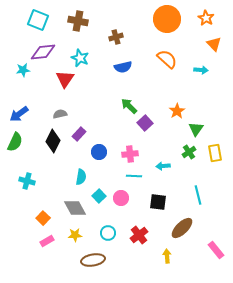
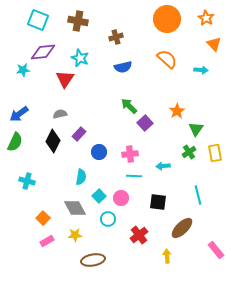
cyan circle at (108, 233): moved 14 px up
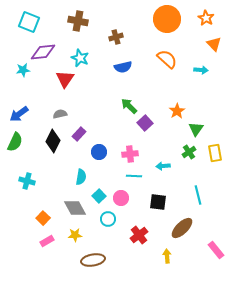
cyan square at (38, 20): moved 9 px left, 2 px down
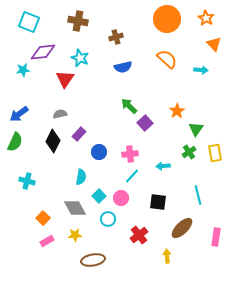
cyan line at (134, 176): moved 2 px left; rotated 49 degrees counterclockwise
pink rectangle at (216, 250): moved 13 px up; rotated 48 degrees clockwise
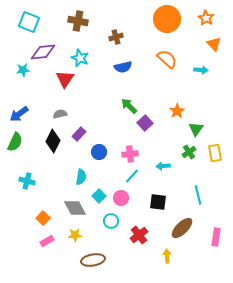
cyan circle at (108, 219): moved 3 px right, 2 px down
